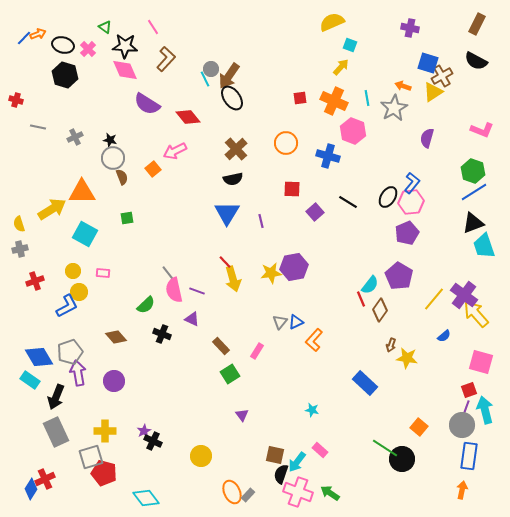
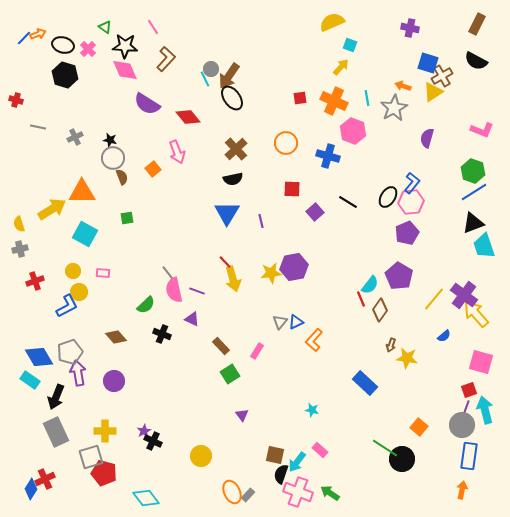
pink arrow at (175, 151): moved 2 px right, 1 px down; rotated 85 degrees counterclockwise
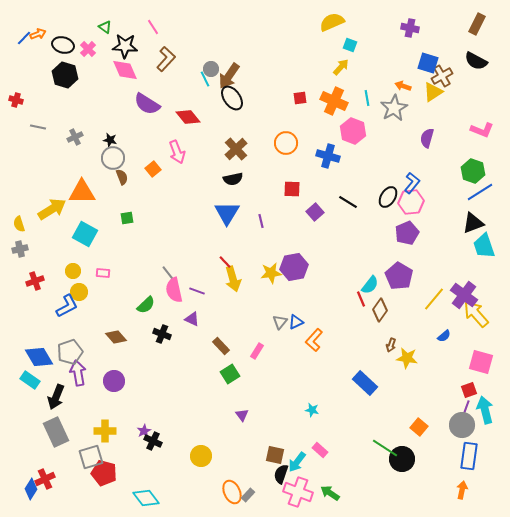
blue line at (474, 192): moved 6 px right
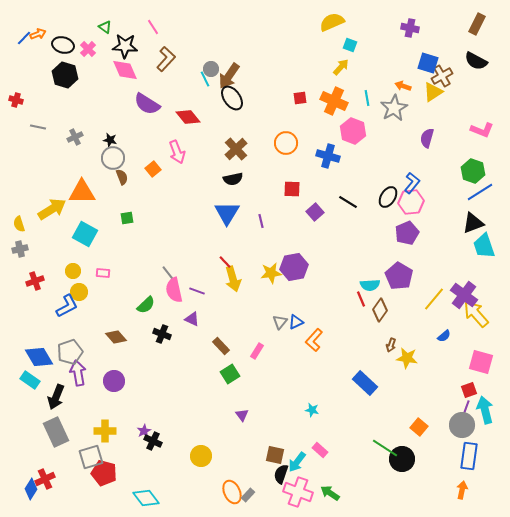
cyan semicircle at (370, 285): rotated 48 degrees clockwise
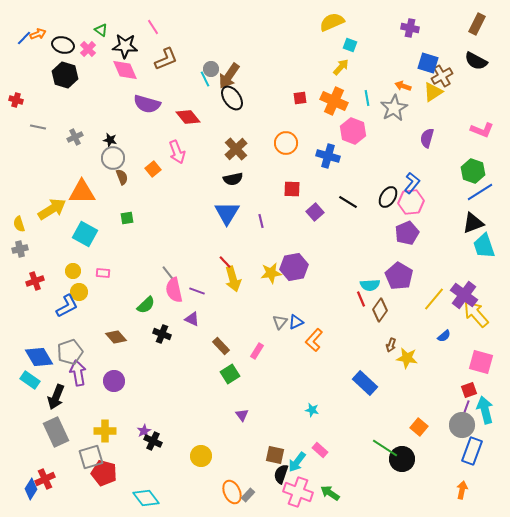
green triangle at (105, 27): moved 4 px left, 3 px down
brown L-shape at (166, 59): rotated 25 degrees clockwise
purple semicircle at (147, 104): rotated 16 degrees counterclockwise
blue rectangle at (469, 456): moved 3 px right, 5 px up; rotated 12 degrees clockwise
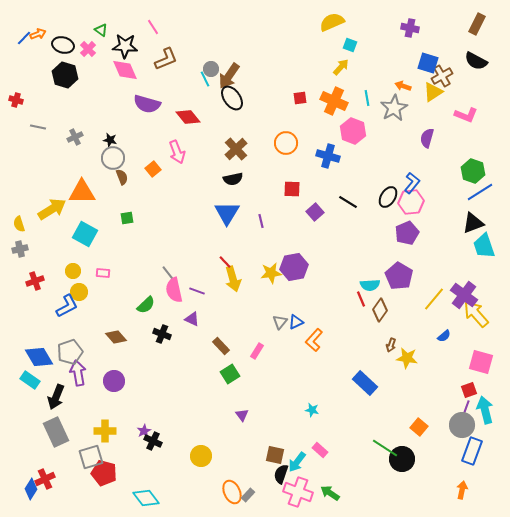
pink L-shape at (482, 130): moved 16 px left, 15 px up
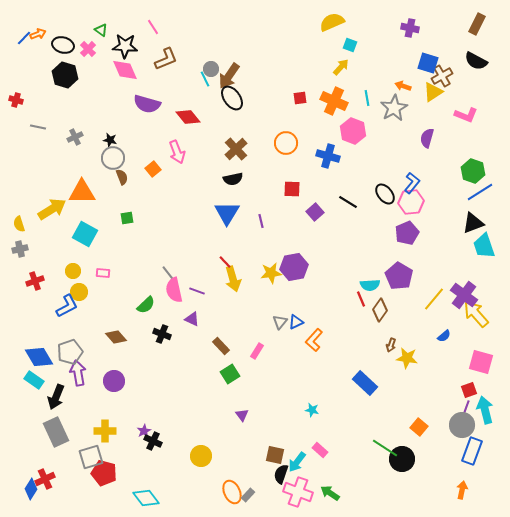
black ellipse at (388, 197): moved 3 px left, 3 px up; rotated 70 degrees counterclockwise
cyan rectangle at (30, 380): moved 4 px right
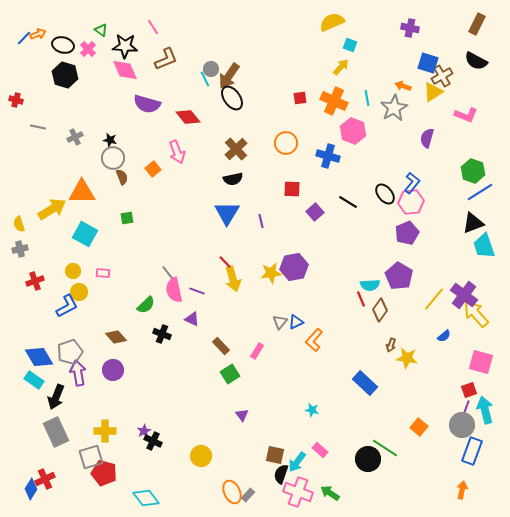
purple circle at (114, 381): moved 1 px left, 11 px up
black circle at (402, 459): moved 34 px left
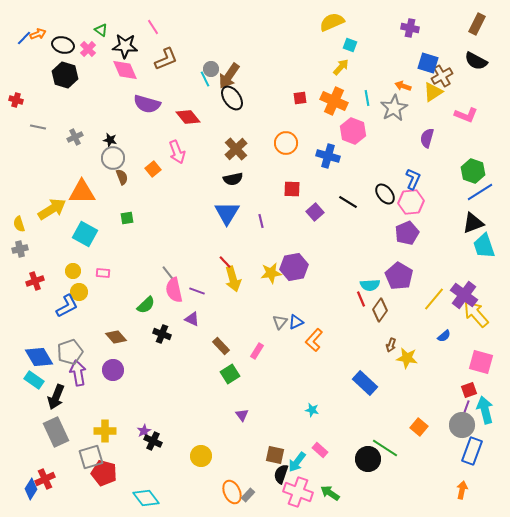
blue L-shape at (412, 183): moved 1 px right, 4 px up; rotated 15 degrees counterclockwise
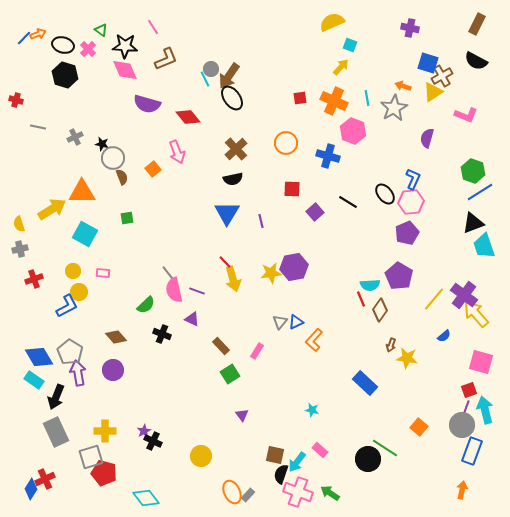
black star at (110, 140): moved 8 px left, 4 px down
red cross at (35, 281): moved 1 px left, 2 px up
gray pentagon at (70, 352): rotated 20 degrees counterclockwise
